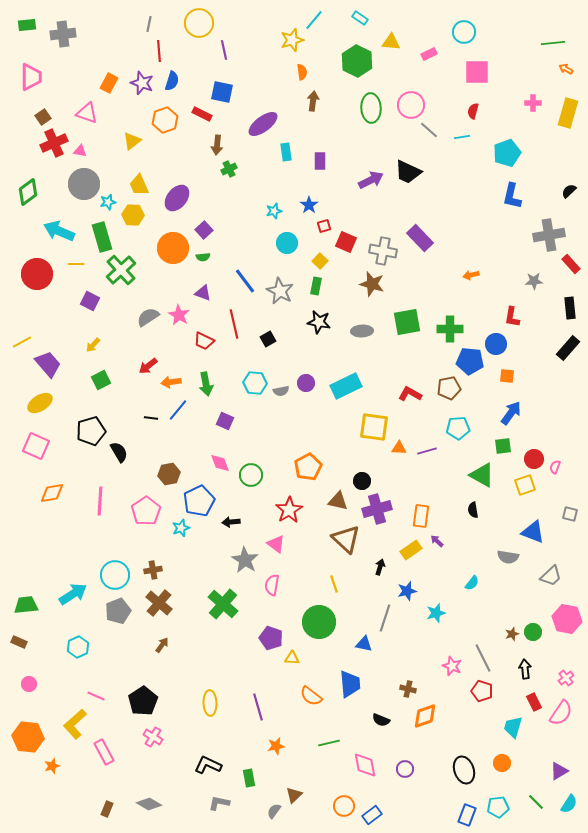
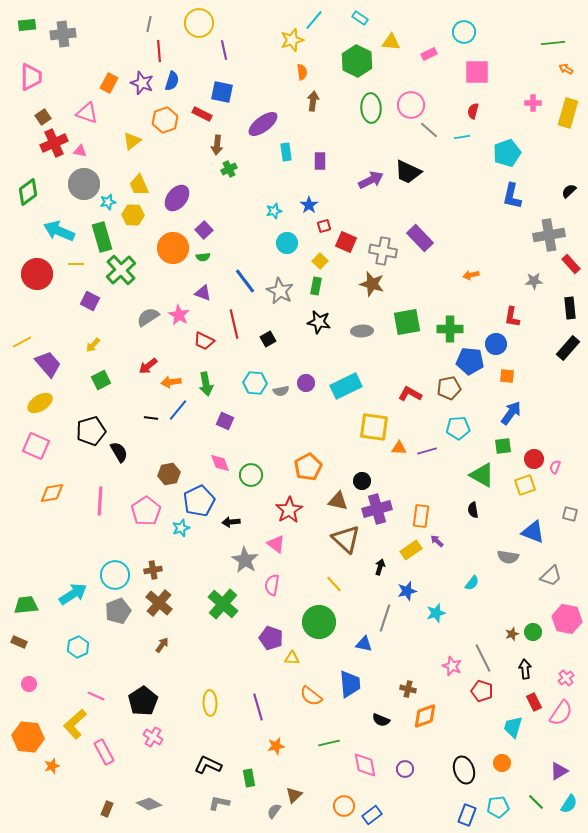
yellow line at (334, 584): rotated 24 degrees counterclockwise
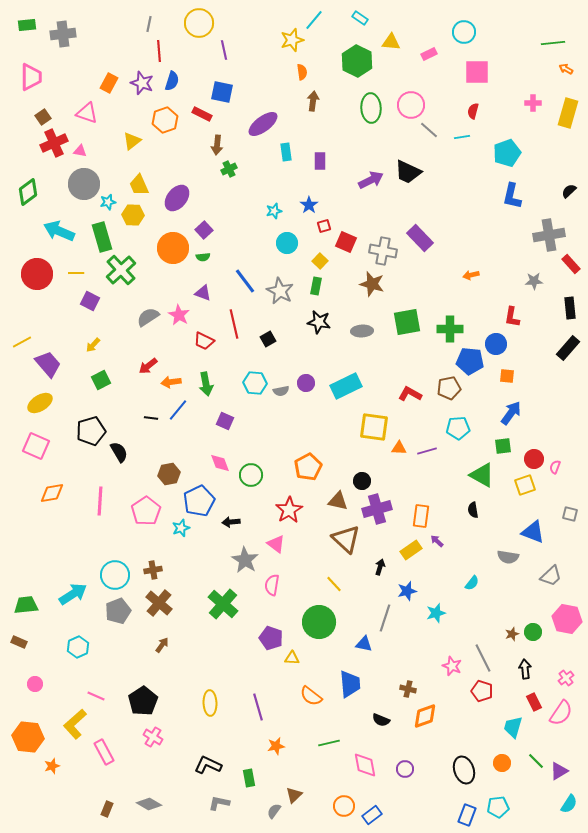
yellow line at (76, 264): moved 9 px down
pink circle at (29, 684): moved 6 px right
green line at (536, 802): moved 41 px up
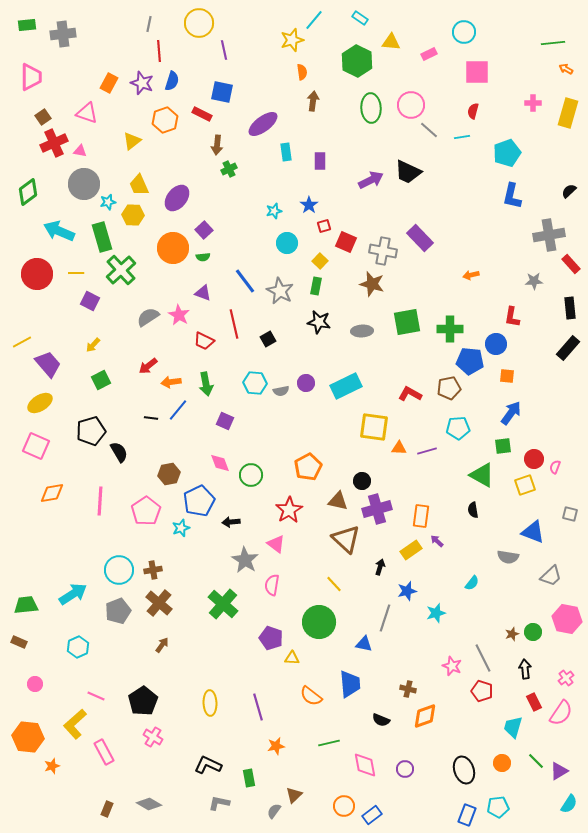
cyan circle at (115, 575): moved 4 px right, 5 px up
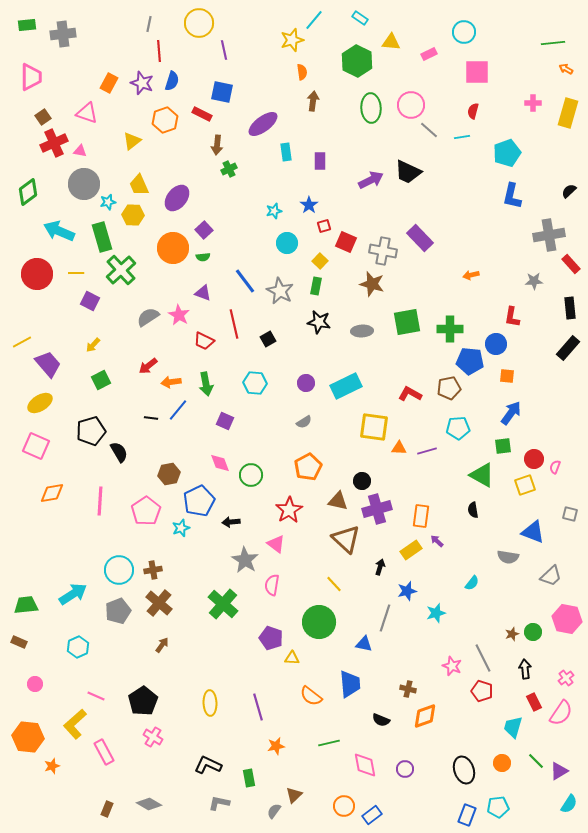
gray semicircle at (281, 391): moved 23 px right, 31 px down; rotated 21 degrees counterclockwise
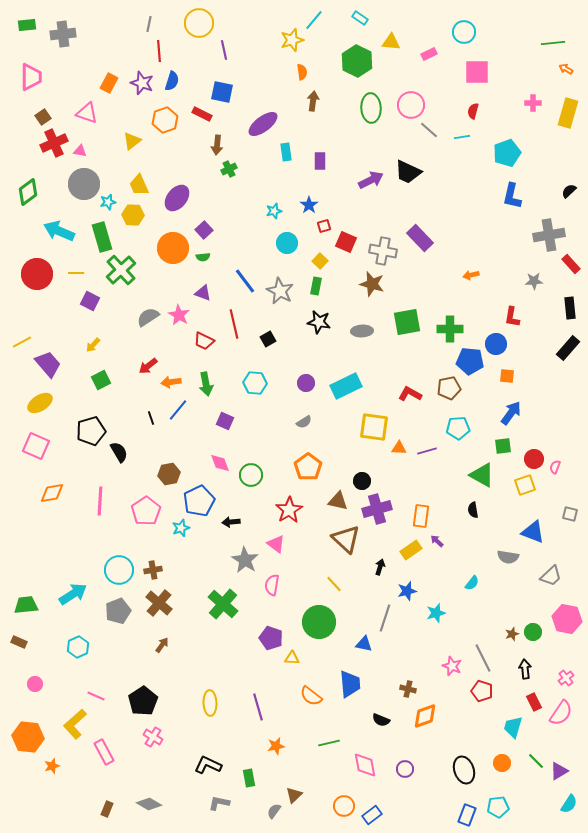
black line at (151, 418): rotated 64 degrees clockwise
orange pentagon at (308, 467): rotated 8 degrees counterclockwise
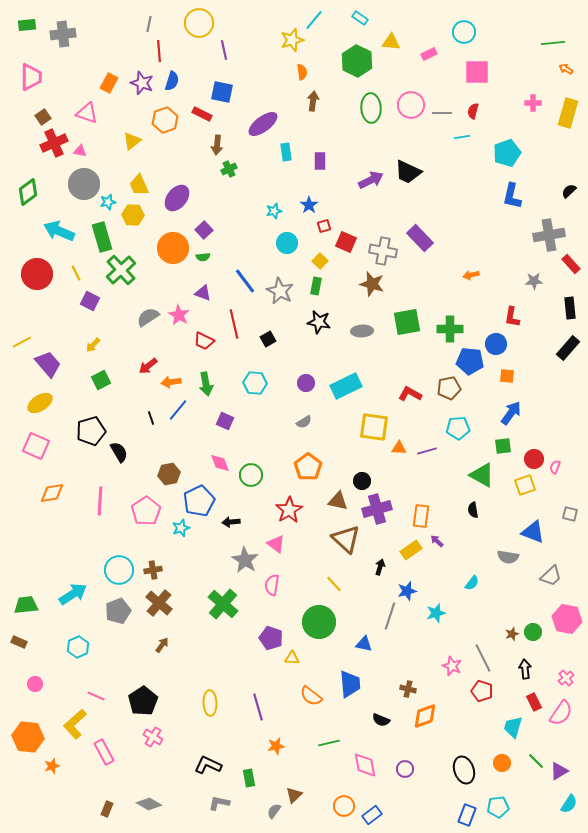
gray line at (429, 130): moved 13 px right, 17 px up; rotated 42 degrees counterclockwise
yellow line at (76, 273): rotated 63 degrees clockwise
gray line at (385, 618): moved 5 px right, 2 px up
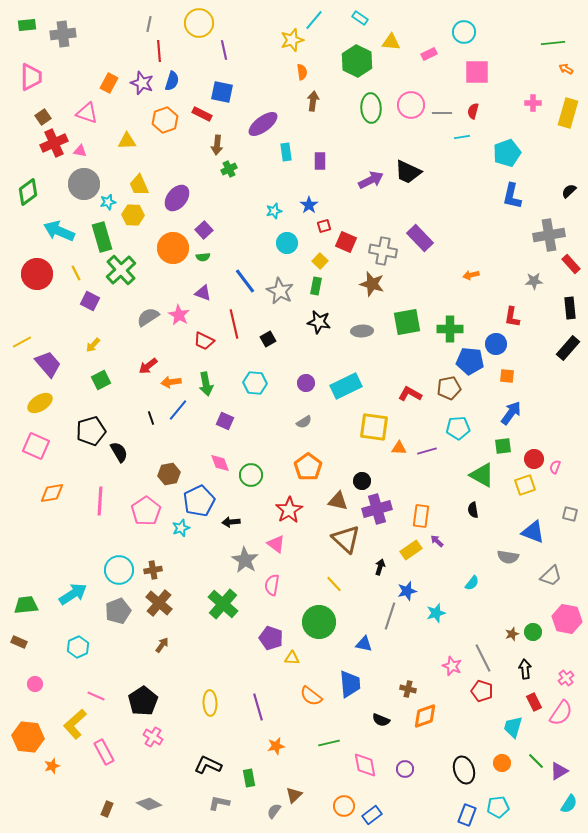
yellow triangle at (132, 141): moved 5 px left; rotated 36 degrees clockwise
